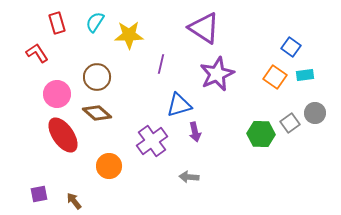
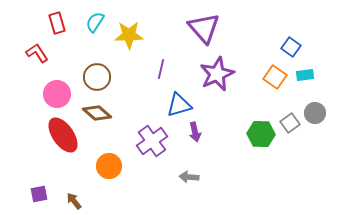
purple triangle: rotated 16 degrees clockwise
purple line: moved 5 px down
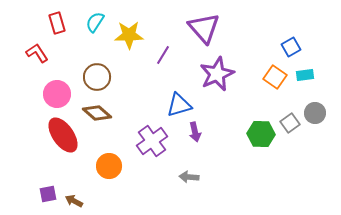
blue square: rotated 24 degrees clockwise
purple line: moved 2 px right, 14 px up; rotated 18 degrees clockwise
purple square: moved 9 px right
brown arrow: rotated 24 degrees counterclockwise
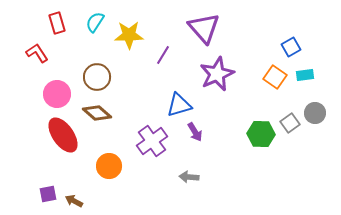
purple arrow: rotated 18 degrees counterclockwise
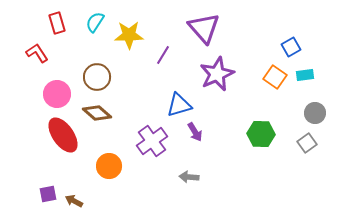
gray square: moved 17 px right, 20 px down
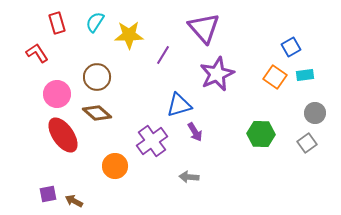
orange circle: moved 6 px right
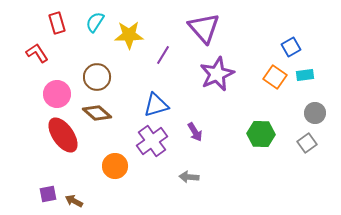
blue triangle: moved 23 px left
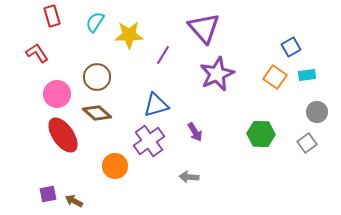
red rectangle: moved 5 px left, 7 px up
cyan rectangle: moved 2 px right
gray circle: moved 2 px right, 1 px up
purple cross: moved 3 px left
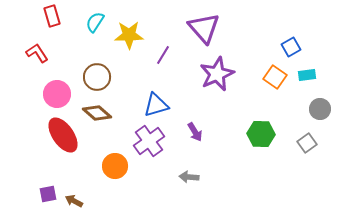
gray circle: moved 3 px right, 3 px up
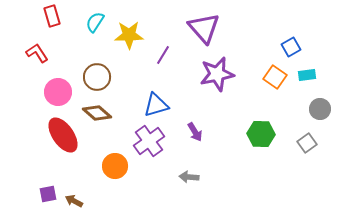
purple star: rotated 12 degrees clockwise
pink circle: moved 1 px right, 2 px up
